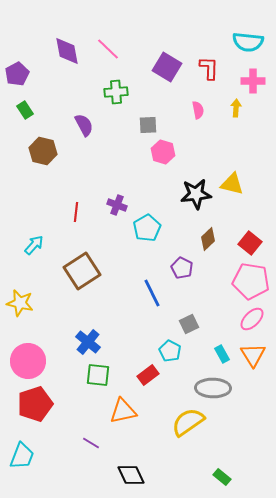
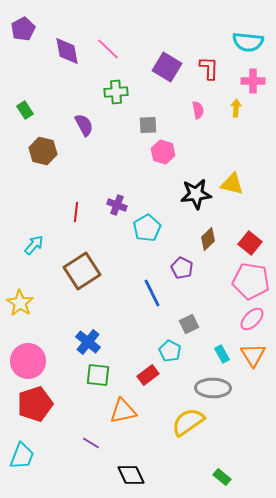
purple pentagon at (17, 74): moved 6 px right, 45 px up
yellow star at (20, 303): rotated 20 degrees clockwise
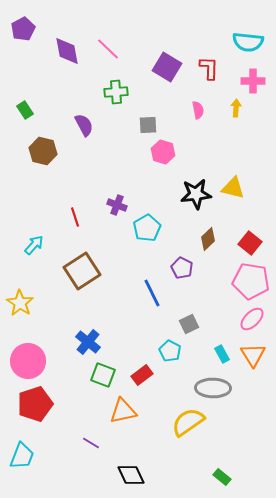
yellow triangle at (232, 184): moved 1 px right, 4 px down
red line at (76, 212): moved 1 px left, 5 px down; rotated 24 degrees counterclockwise
green square at (98, 375): moved 5 px right; rotated 15 degrees clockwise
red rectangle at (148, 375): moved 6 px left
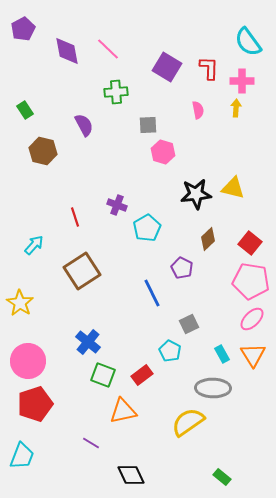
cyan semicircle at (248, 42): rotated 48 degrees clockwise
pink cross at (253, 81): moved 11 px left
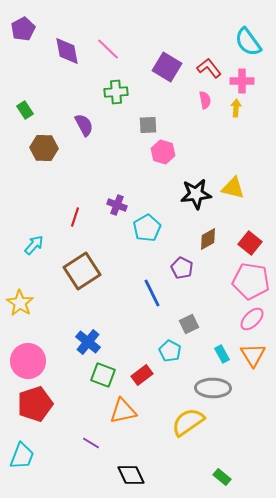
red L-shape at (209, 68): rotated 40 degrees counterclockwise
pink semicircle at (198, 110): moved 7 px right, 10 px up
brown hexagon at (43, 151): moved 1 px right, 3 px up; rotated 12 degrees counterclockwise
red line at (75, 217): rotated 36 degrees clockwise
brown diamond at (208, 239): rotated 15 degrees clockwise
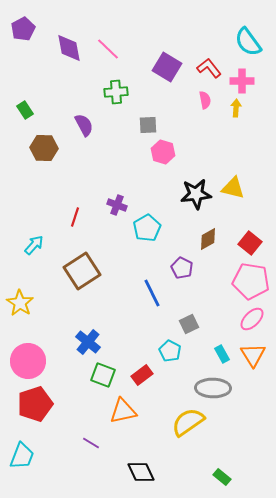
purple diamond at (67, 51): moved 2 px right, 3 px up
black diamond at (131, 475): moved 10 px right, 3 px up
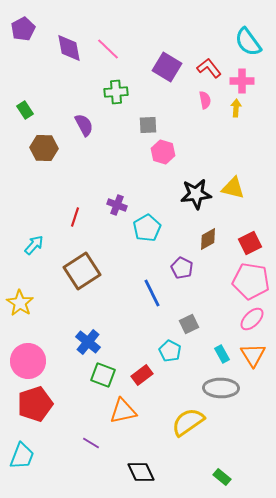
red square at (250, 243): rotated 25 degrees clockwise
gray ellipse at (213, 388): moved 8 px right
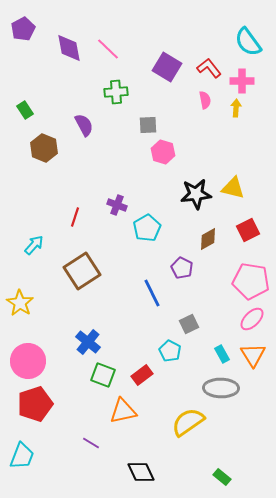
brown hexagon at (44, 148): rotated 20 degrees clockwise
red square at (250, 243): moved 2 px left, 13 px up
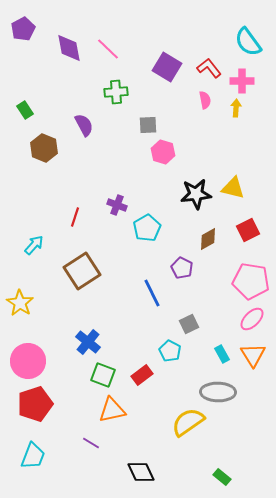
gray ellipse at (221, 388): moved 3 px left, 4 px down
orange triangle at (123, 411): moved 11 px left, 1 px up
cyan trapezoid at (22, 456): moved 11 px right
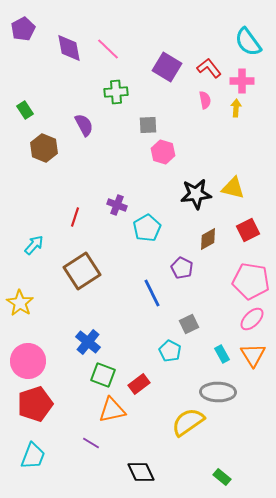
red rectangle at (142, 375): moved 3 px left, 9 px down
